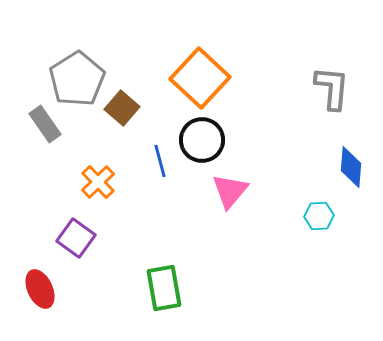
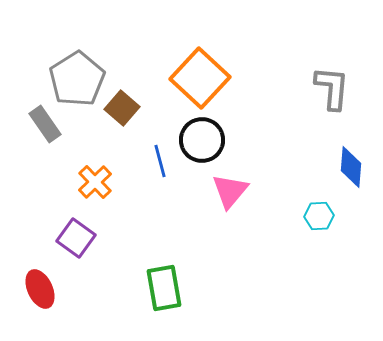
orange cross: moved 3 px left
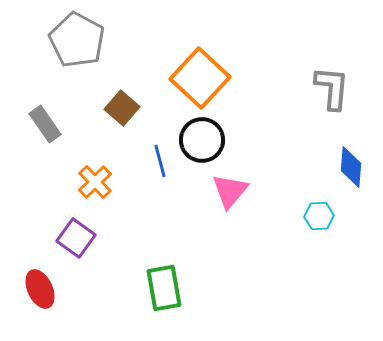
gray pentagon: moved 39 px up; rotated 12 degrees counterclockwise
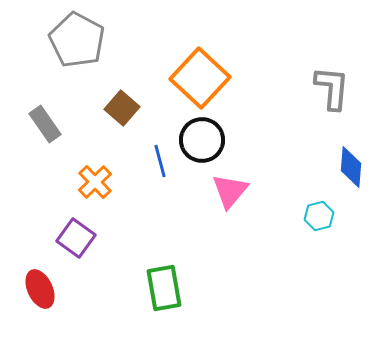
cyan hexagon: rotated 12 degrees counterclockwise
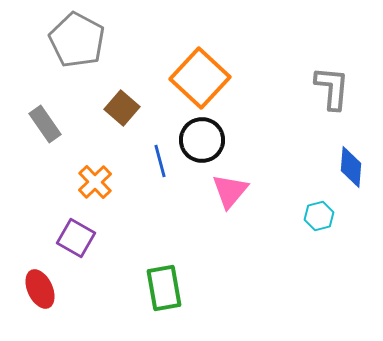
purple square: rotated 6 degrees counterclockwise
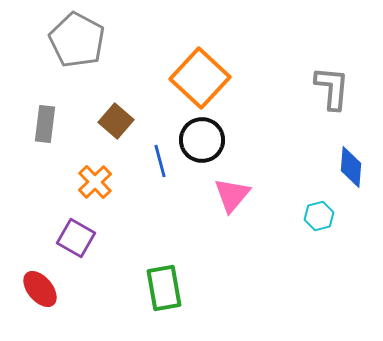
brown square: moved 6 px left, 13 px down
gray rectangle: rotated 42 degrees clockwise
pink triangle: moved 2 px right, 4 px down
red ellipse: rotated 15 degrees counterclockwise
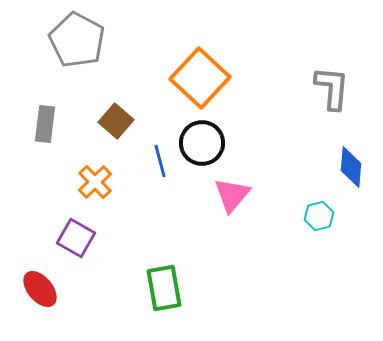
black circle: moved 3 px down
